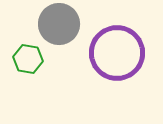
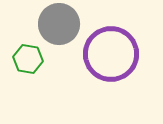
purple circle: moved 6 px left, 1 px down
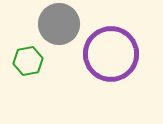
green hexagon: moved 2 px down; rotated 20 degrees counterclockwise
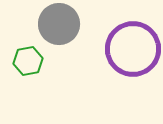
purple circle: moved 22 px right, 5 px up
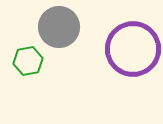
gray circle: moved 3 px down
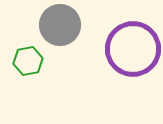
gray circle: moved 1 px right, 2 px up
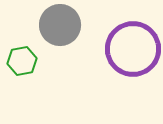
green hexagon: moved 6 px left
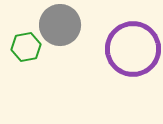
green hexagon: moved 4 px right, 14 px up
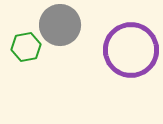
purple circle: moved 2 px left, 1 px down
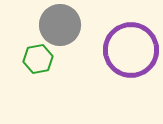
green hexagon: moved 12 px right, 12 px down
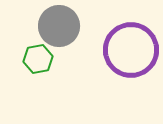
gray circle: moved 1 px left, 1 px down
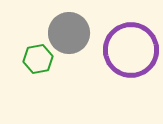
gray circle: moved 10 px right, 7 px down
